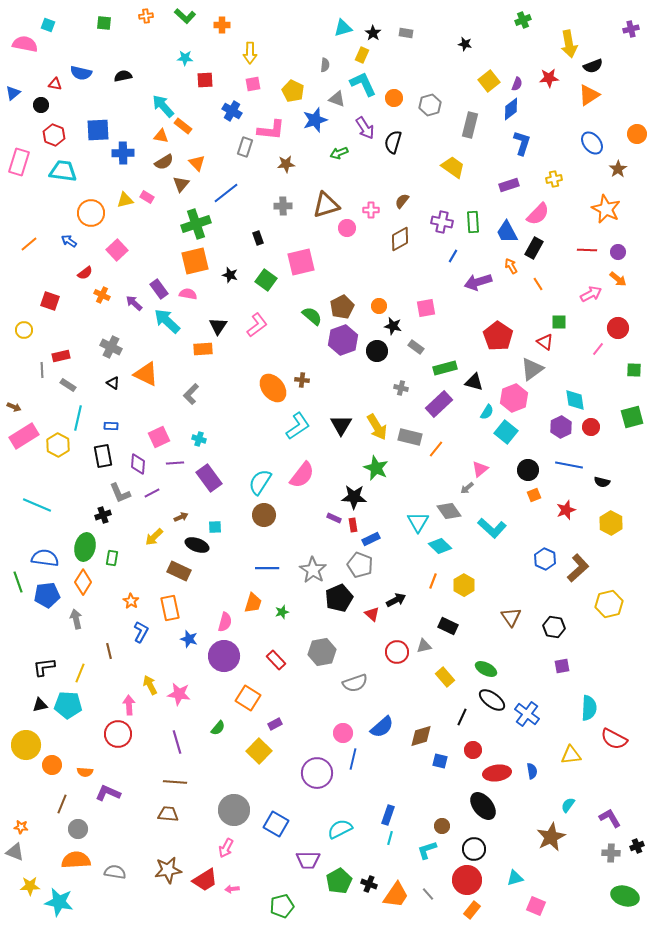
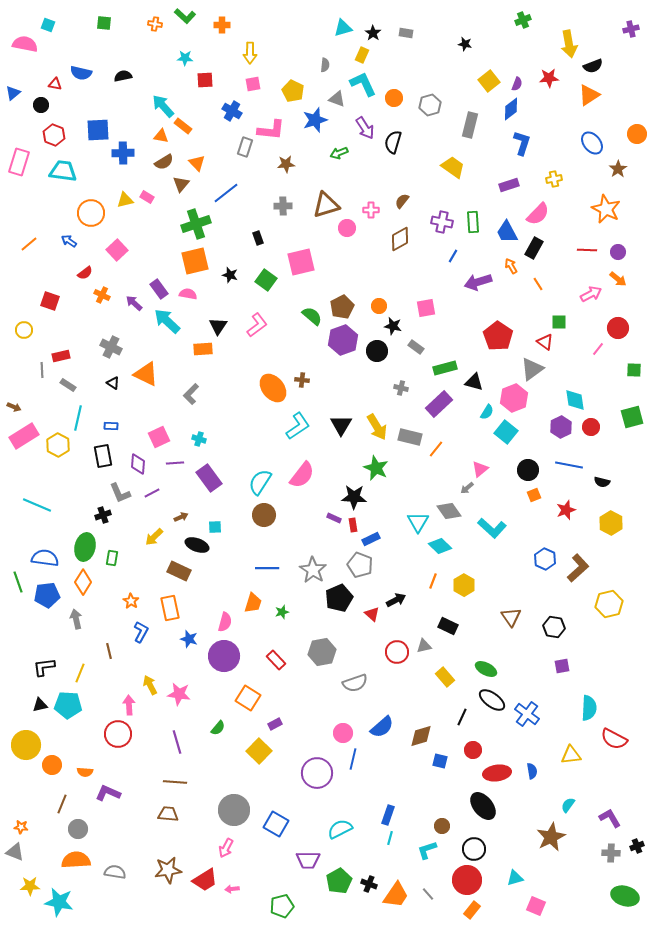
orange cross at (146, 16): moved 9 px right, 8 px down; rotated 16 degrees clockwise
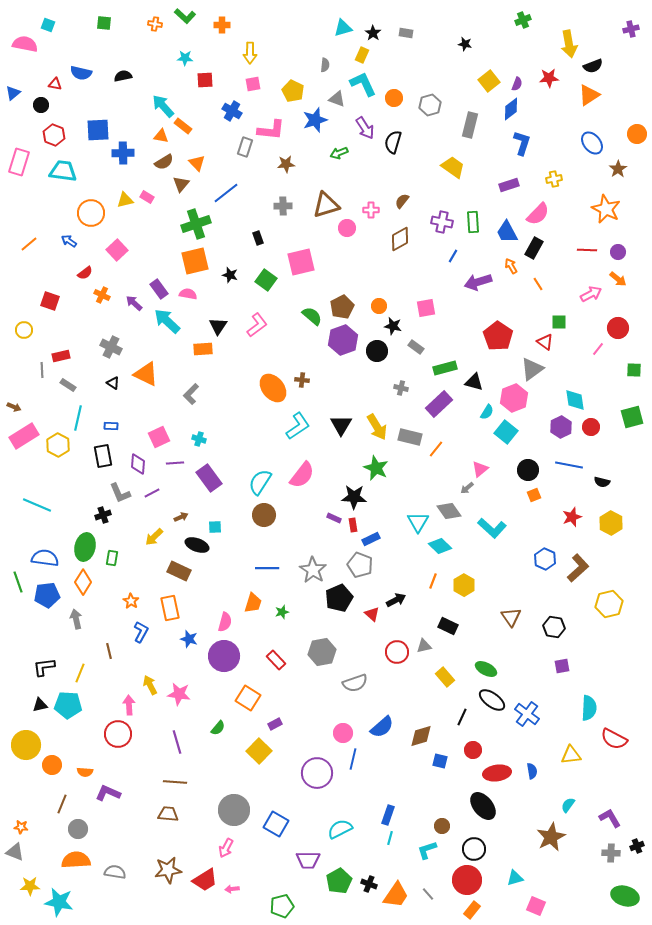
red star at (566, 510): moved 6 px right, 7 px down
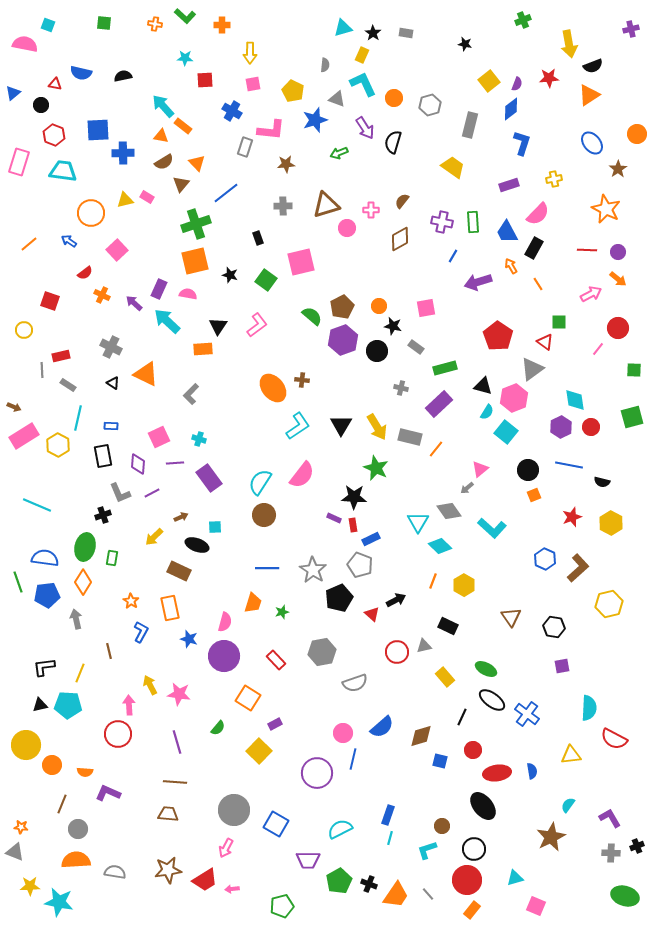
purple rectangle at (159, 289): rotated 60 degrees clockwise
black triangle at (474, 382): moved 9 px right, 4 px down
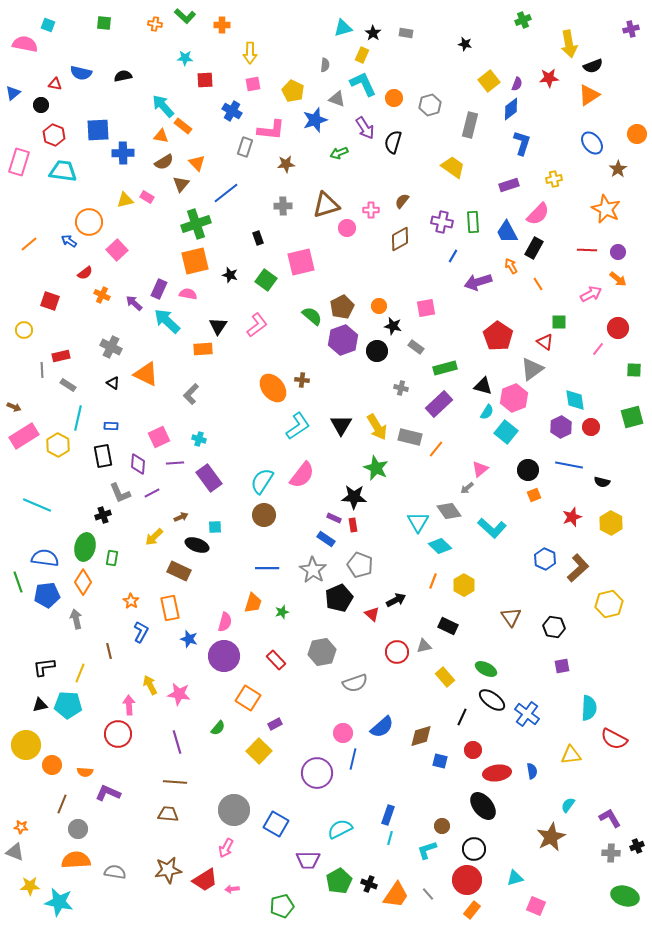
orange circle at (91, 213): moved 2 px left, 9 px down
cyan semicircle at (260, 482): moved 2 px right, 1 px up
blue rectangle at (371, 539): moved 45 px left; rotated 60 degrees clockwise
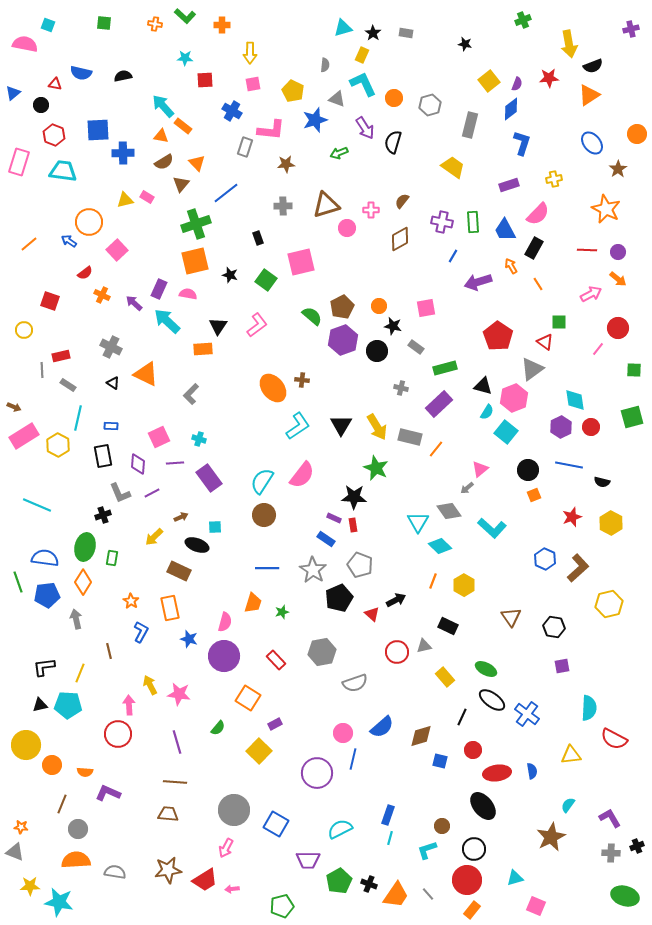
blue trapezoid at (507, 232): moved 2 px left, 2 px up
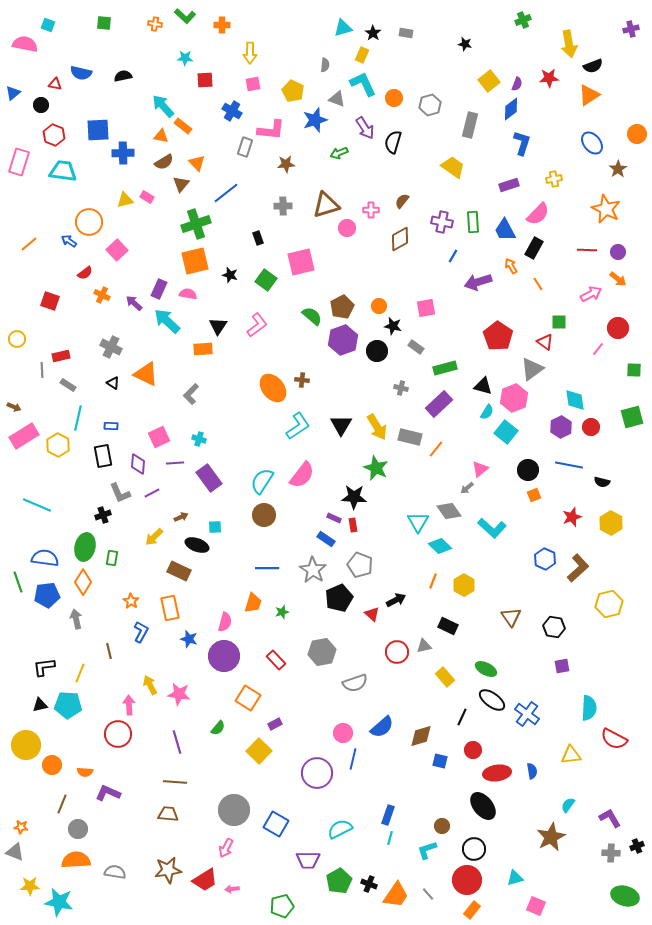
yellow circle at (24, 330): moved 7 px left, 9 px down
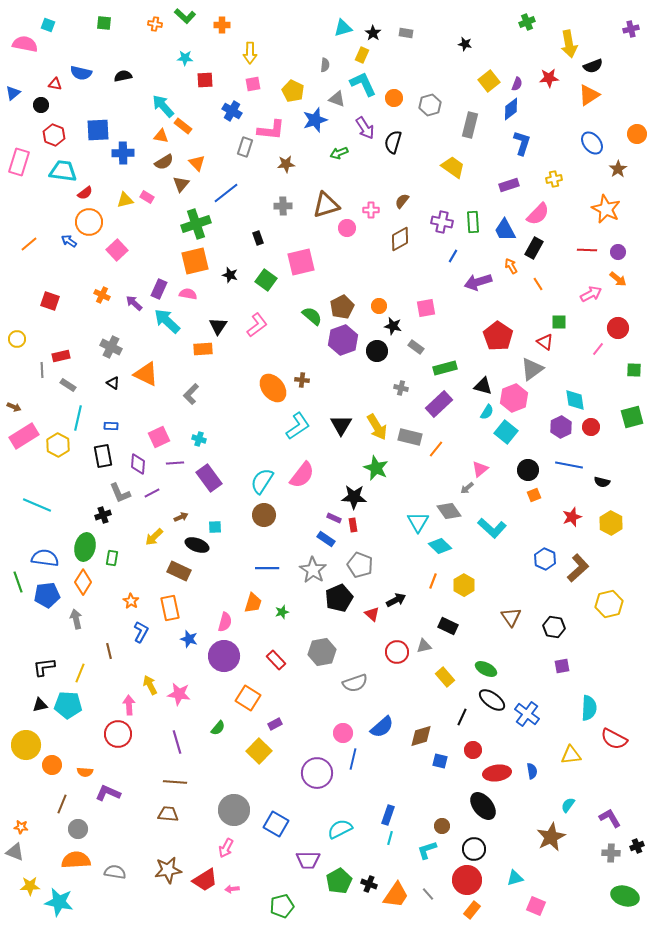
green cross at (523, 20): moved 4 px right, 2 px down
red semicircle at (85, 273): moved 80 px up
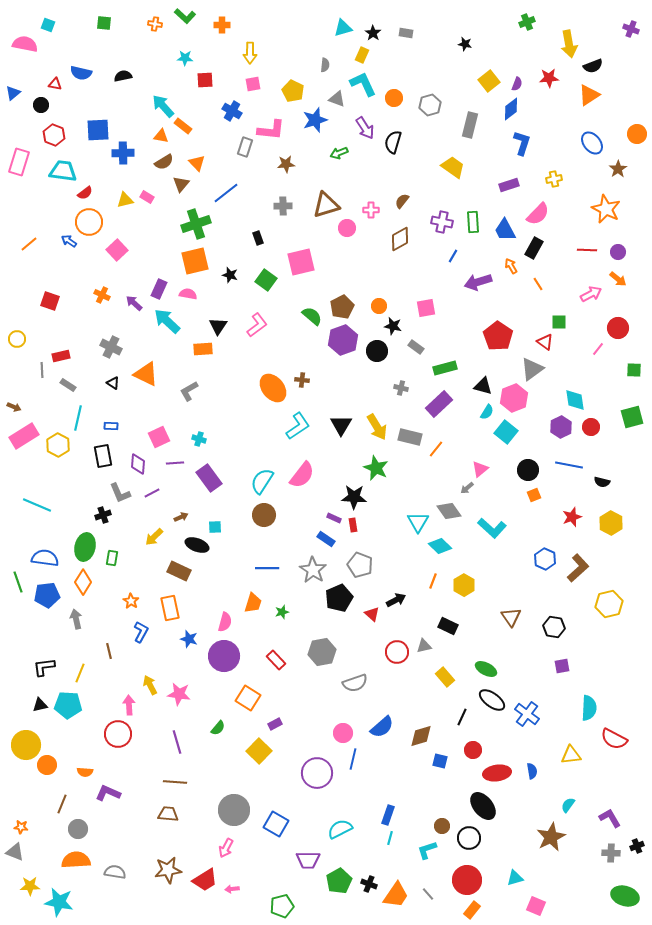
purple cross at (631, 29): rotated 35 degrees clockwise
gray L-shape at (191, 394): moved 2 px left, 3 px up; rotated 15 degrees clockwise
orange circle at (52, 765): moved 5 px left
black circle at (474, 849): moved 5 px left, 11 px up
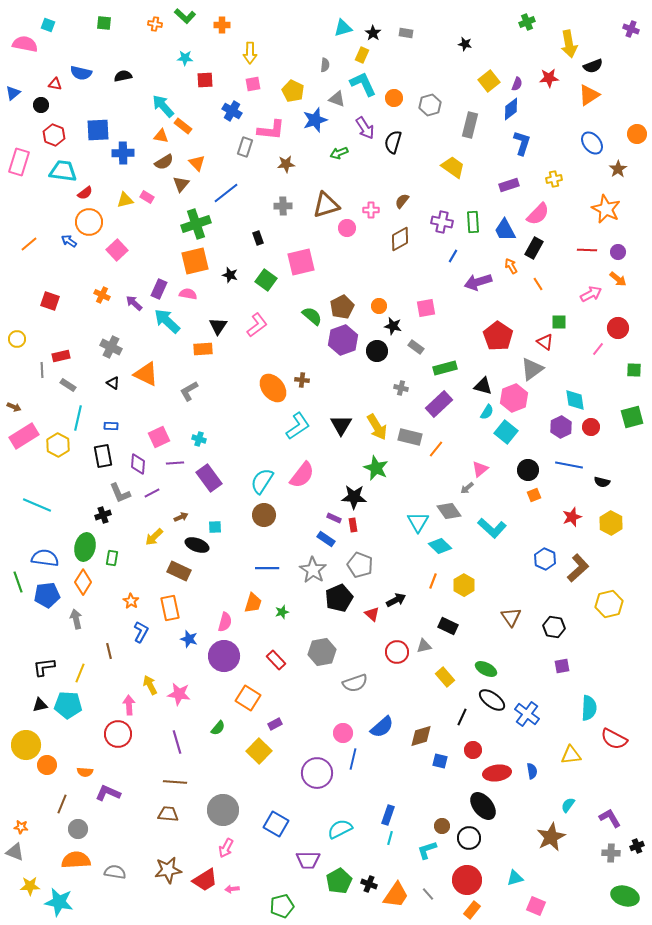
gray circle at (234, 810): moved 11 px left
